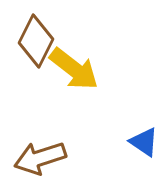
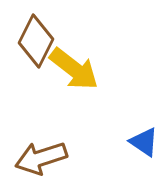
brown arrow: moved 1 px right
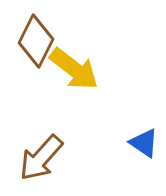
blue triangle: moved 1 px down
brown arrow: rotated 30 degrees counterclockwise
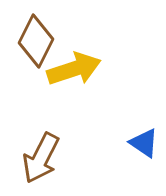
yellow arrow: rotated 56 degrees counterclockwise
brown arrow: rotated 15 degrees counterclockwise
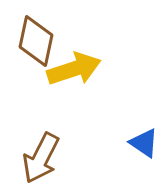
brown diamond: rotated 15 degrees counterclockwise
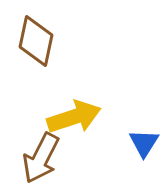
yellow arrow: moved 48 px down
blue triangle: rotated 28 degrees clockwise
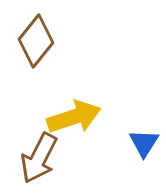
brown diamond: rotated 27 degrees clockwise
brown arrow: moved 2 px left
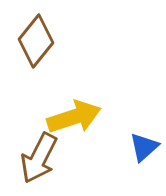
blue triangle: moved 4 px down; rotated 16 degrees clockwise
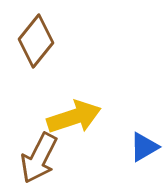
blue triangle: rotated 12 degrees clockwise
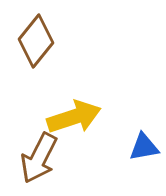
blue triangle: rotated 20 degrees clockwise
